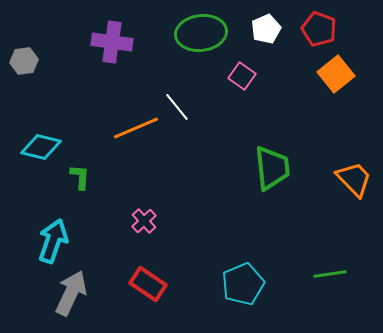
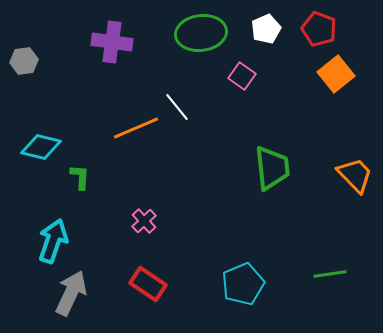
orange trapezoid: moved 1 px right, 4 px up
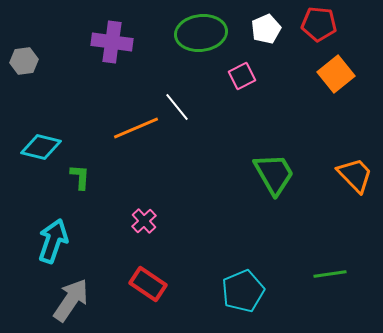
red pentagon: moved 5 px up; rotated 16 degrees counterclockwise
pink square: rotated 28 degrees clockwise
green trapezoid: moved 2 px right, 6 px down; rotated 24 degrees counterclockwise
cyan pentagon: moved 7 px down
gray arrow: moved 7 px down; rotated 9 degrees clockwise
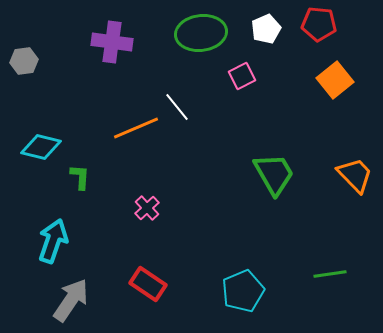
orange square: moved 1 px left, 6 px down
pink cross: moved 3 px right, 13 px up
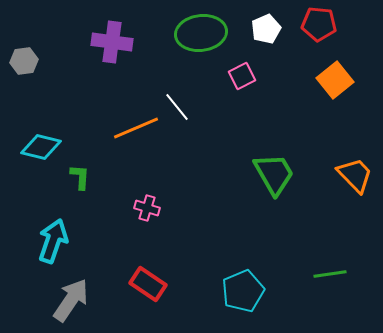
pink cross: rotated 30 degrees counterclockwise
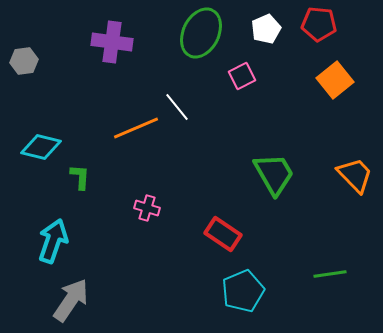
green ellipse: rotated 57 degrees counterclockwise
red rectangle: moved 75 px right, 50 px up
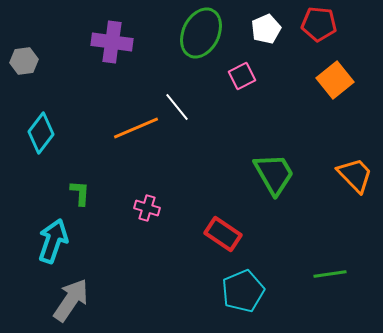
cyan diamond: moved 14 px up; rotated 66 degrees counterclockwise
green L-shape: moved 16 px down
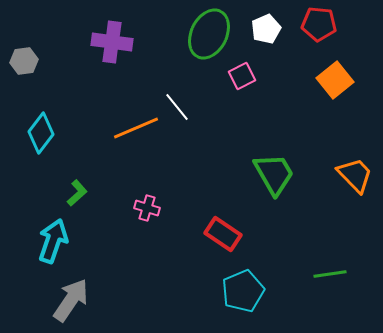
green ellipse: moved 8 px right, 1 px down
green L-shape: moved 3 px left; rotated 44 degrees clockwise
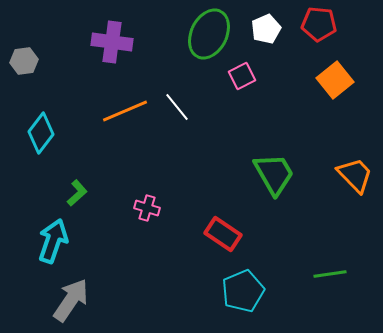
orange line: moved 11 px left, 17 px up
